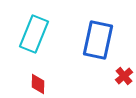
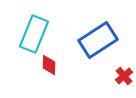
blue rectangle: rotated 45 degrees clockwise
red diamond: moved 11 px right, 19 px up
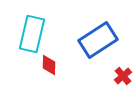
cyan rectangle: moved 2 px left; rotated 9 degrees counterclockwise
red cross: moved 1 px left
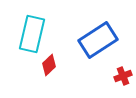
red diamond: rotated 45 degrees clockwise
red cross: rotated 18 degrees clockwise
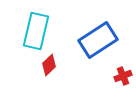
cyan rectangle: moved 4 px right, 3 px up
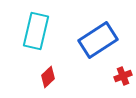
red diamond: moved 1 px left, 12 px down
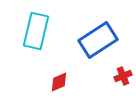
red diamond: moved 11 px right, 5 px down; rotated 20 degrees clockwise
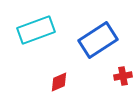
cyan rectangle: moved 1 px up; rotated 57 degrees clockwise
red cross: rotated 12 degrees clockwise
